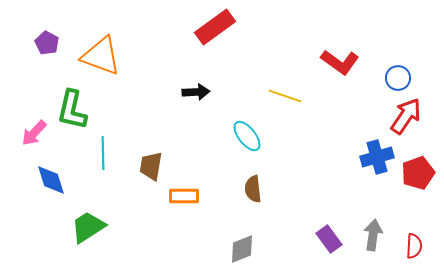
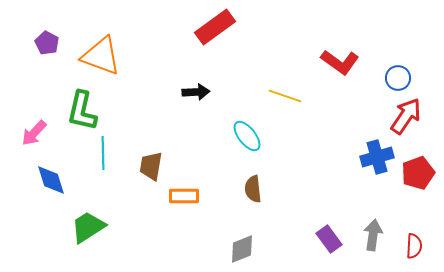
green L-shape: moved 10 px right, 1 px down
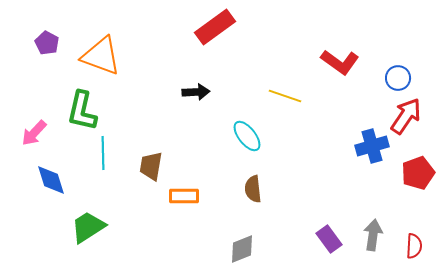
blue cross: moved 5 px left, 11 px up
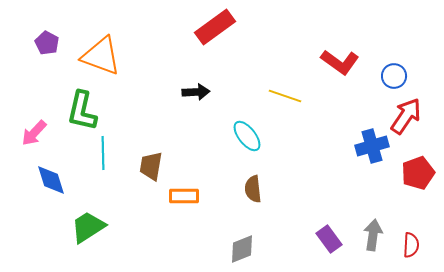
blue circle: moved 4 px left, 2 px up
red semicircle: moved 3 px left, 1 px up
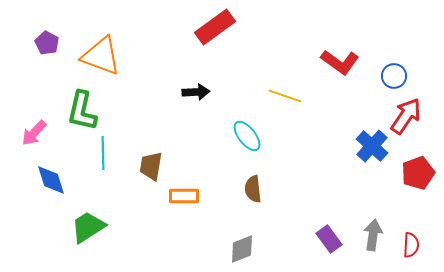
blue cross: rotated 32 degrees counterclockwise
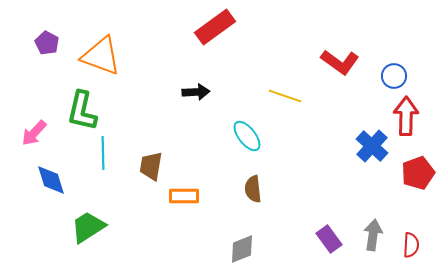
red arrow: rotated 33 degrees counterclockwise
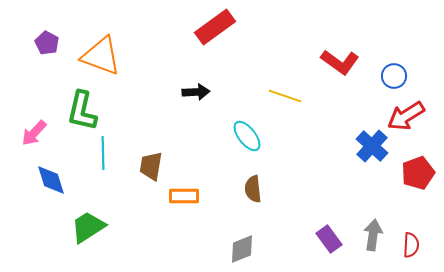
red arrow: rotated 123 degrees counterclockwise
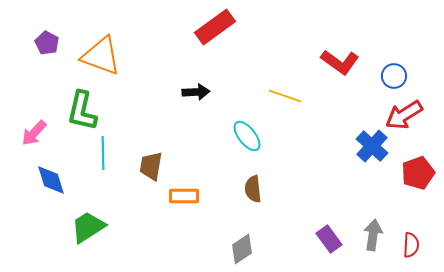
red arrow: moved 2 px left, 1 px up
gray diamond: rotated 12 degrees counterclockwise
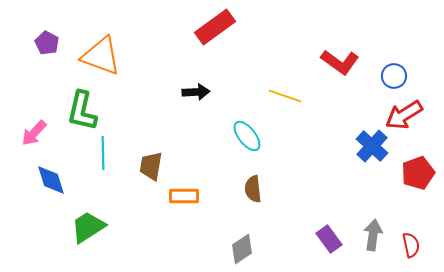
red semicircle: rotated 15 degrees counterclockwise
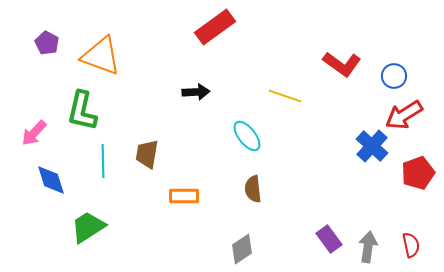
red L-shape: moved 2 px right, 2 px down
cyan line: moved 8 px down
brown trapezoid: moved 4 px left, 12 px up
gray arrow: moved 5 px left, 12 px down
